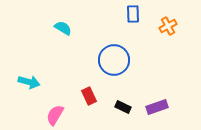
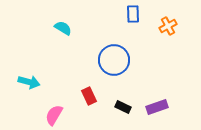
pink semicircle: moved 1 px left
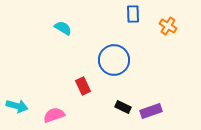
orange cross: rotated 30 degrees counterclockwise
cyan arrow: moved 12 px left, 24 px down
red rectangle: moved 6 px left, 10 px up
purple rectangle: moved 6 px left, 4 px down
pink semicircle: rotated 40 degrees clockwise
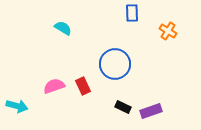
blue rectangle: moved 1 px left, 1 px up
orange cross: moved 5 px down
blue circle: moved 1 px right, 4 px down
pink semicircle: moved 29 px up
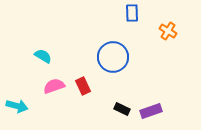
cyan semicircle: moved 20 px left, 28 px down
blue circle: moved 2 px left, 7 px up
black rectangle: moved 1 px left, 2 px down
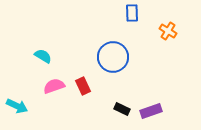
cyan arrow: rotated 10 degrees clockwise
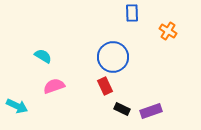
red rectangle: moved 22 px right
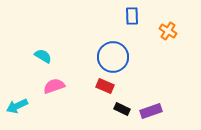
blue rectangle: moved 3 px down
red rectangle: rotated 42 degrees counterclockwise
cyan arrow: rotated 130 degrees clockwise
